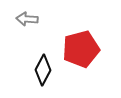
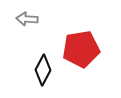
red pentagon: rotated 6 degrees clockwise
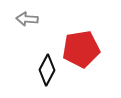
black diamond: moved 4 px right
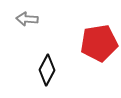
red pentagon: moved 18 px right, 6 px up
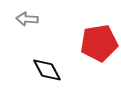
black diamond: rotated 56 degrees counterclockwise
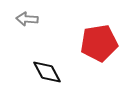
black diamond: moved 2 px down
